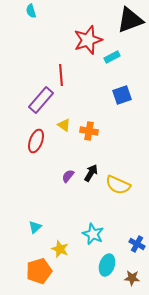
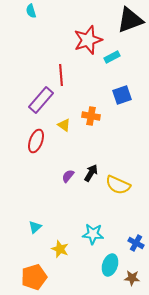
orange cross: moved 2 px right, 15 px up
cyan star: rotated 20 degrees counterclockwise
blue cross: moved 1 px left, 1 px up
cyan ellipse: moved 3 px right
orange pentagon: moved 5 px left, 6 px down
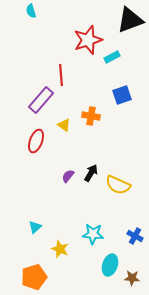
blue cross: moved 1 px left, 7 px up
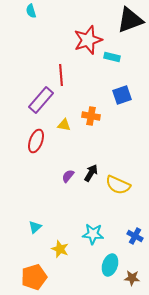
cyan rectangle: rotated 42 degrees clockwise
yellow triangle: rotated 24 degrees counterclockwise
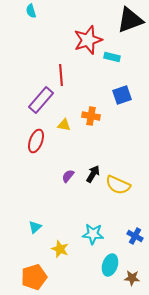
black arrow: moved 2 px right, 1 px down
